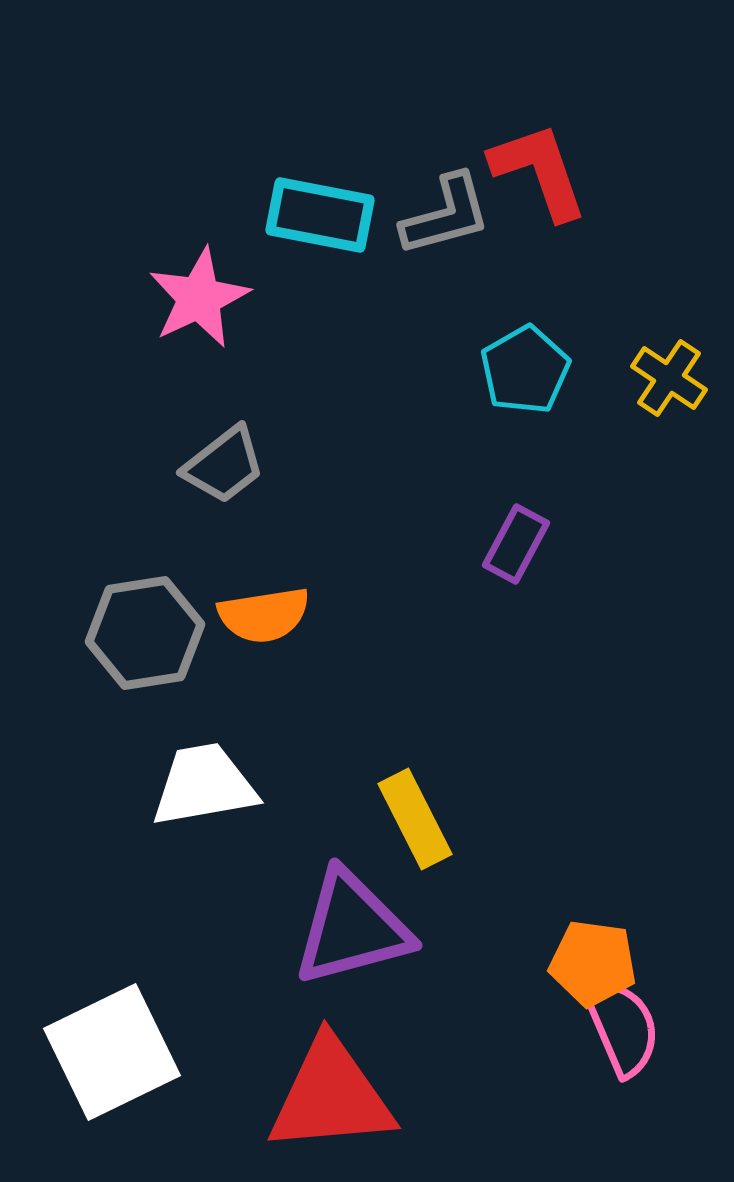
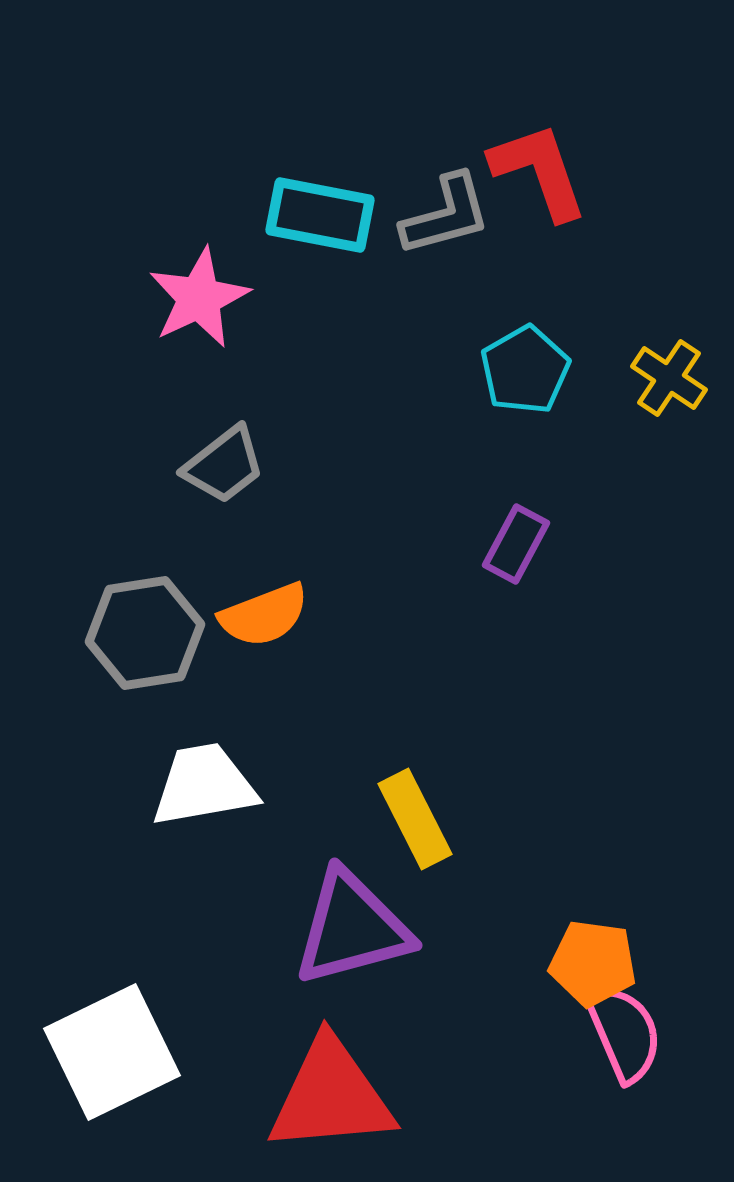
orange semicircle: rotated 12 degrees counterclockwise
pink semicircle: moved 2 px right, 6 px down
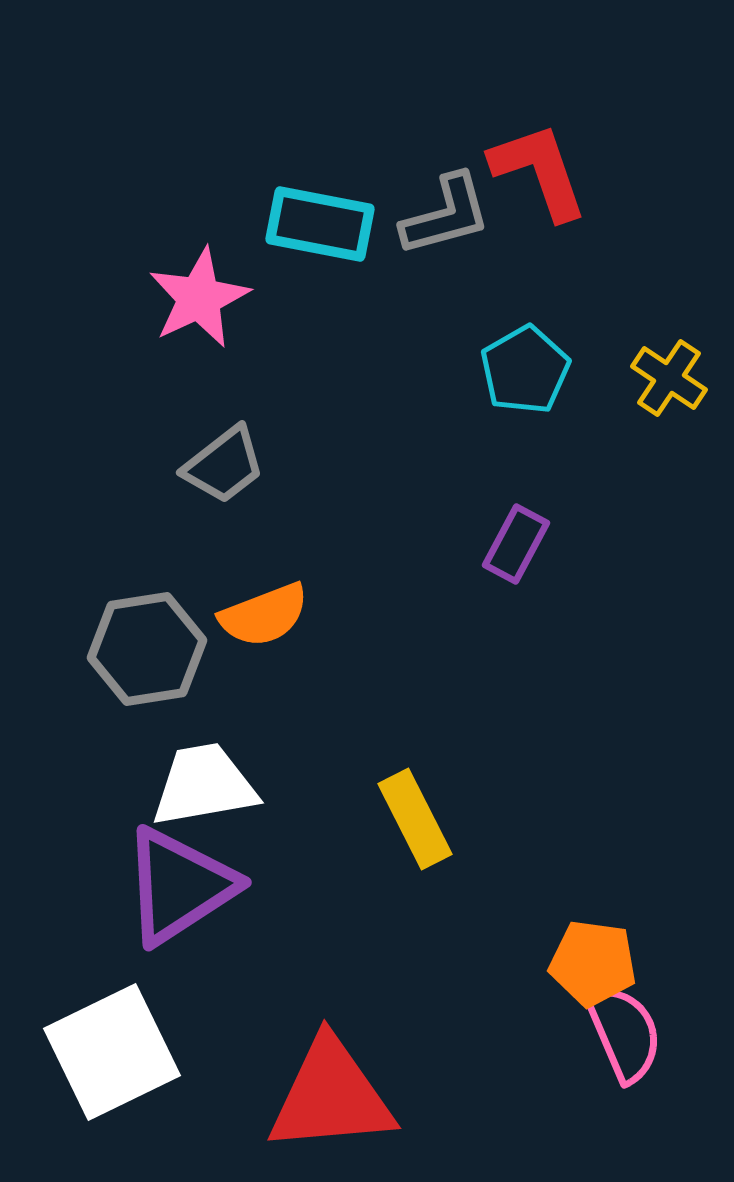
cyan rectangle: moved 9 px down
gray hexagon: moved 2 px right, 16 px down
purple triangle: moved 173 px left, 42 px up; rotated 18 degrees counterclockwise
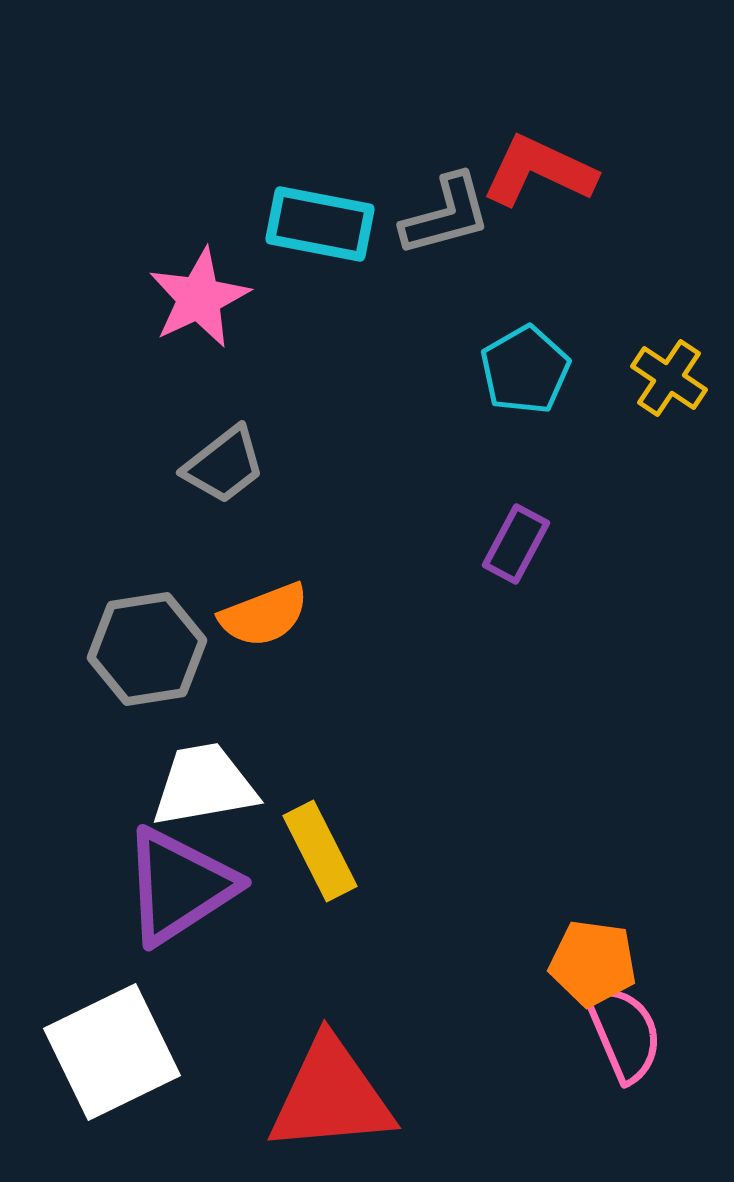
red L-shape: rotated 46 degrees counterclockwise
yellow rectangle: moved 95 px left, 32 px down
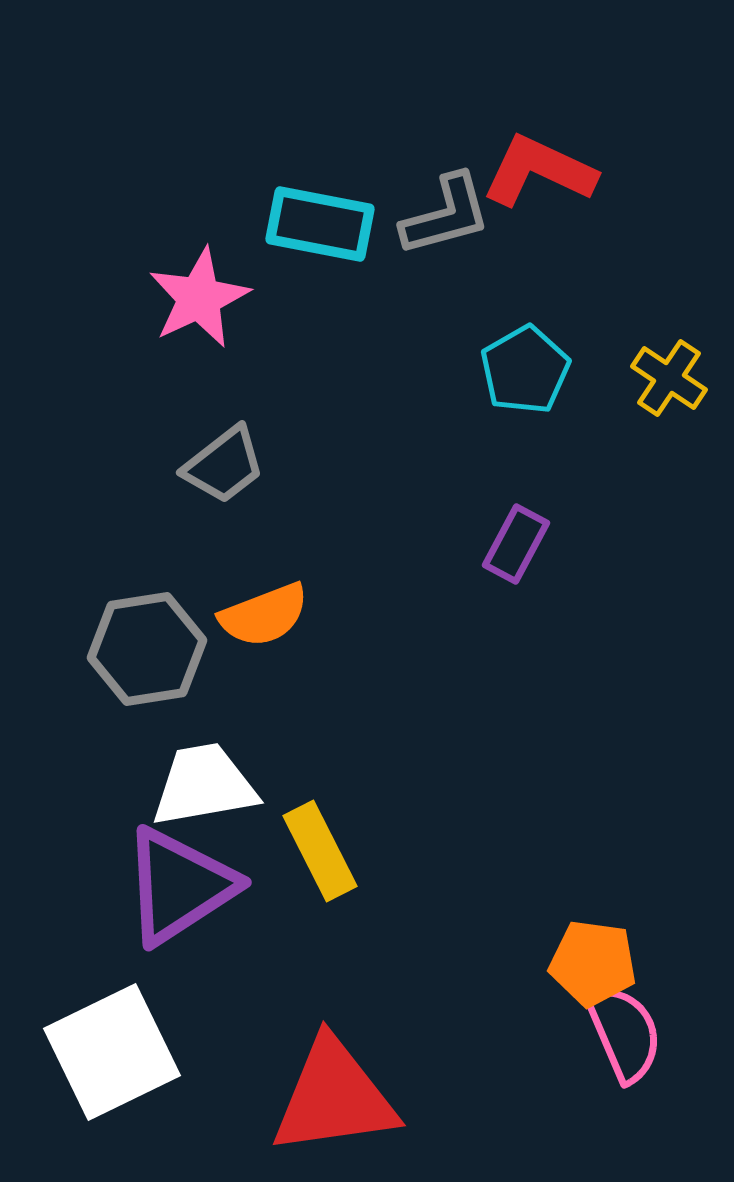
red triangle: moved 3 px right, 1 px down; rotated 3 degrees counterclockwise
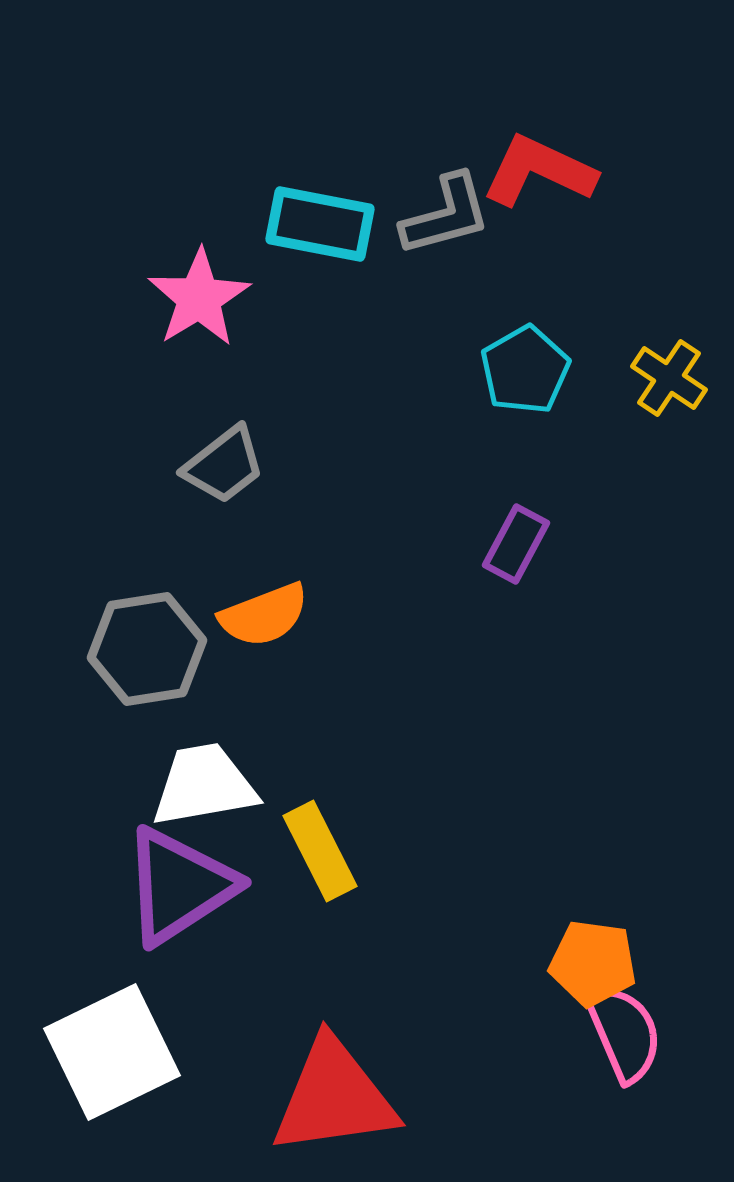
pink star: rotated 6 degrees counterclockwise
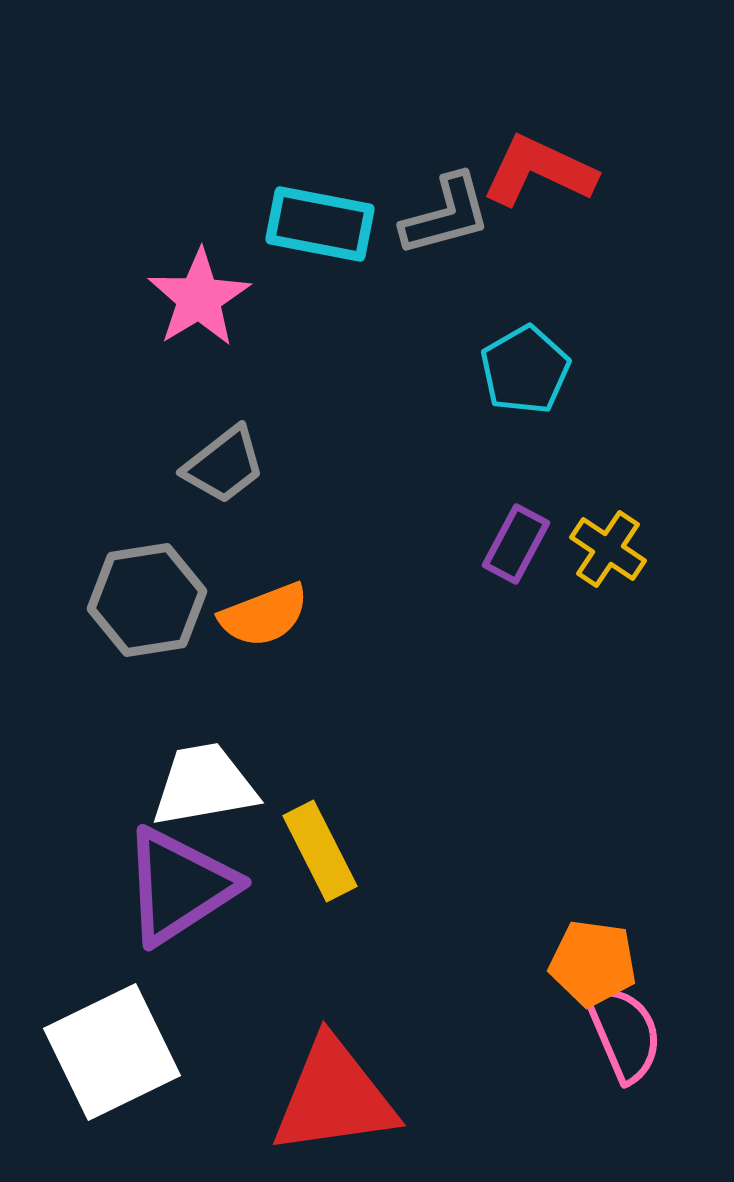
yellow cross: moved 61 px left, 171 px down
gray hexagon: moved 49 px up
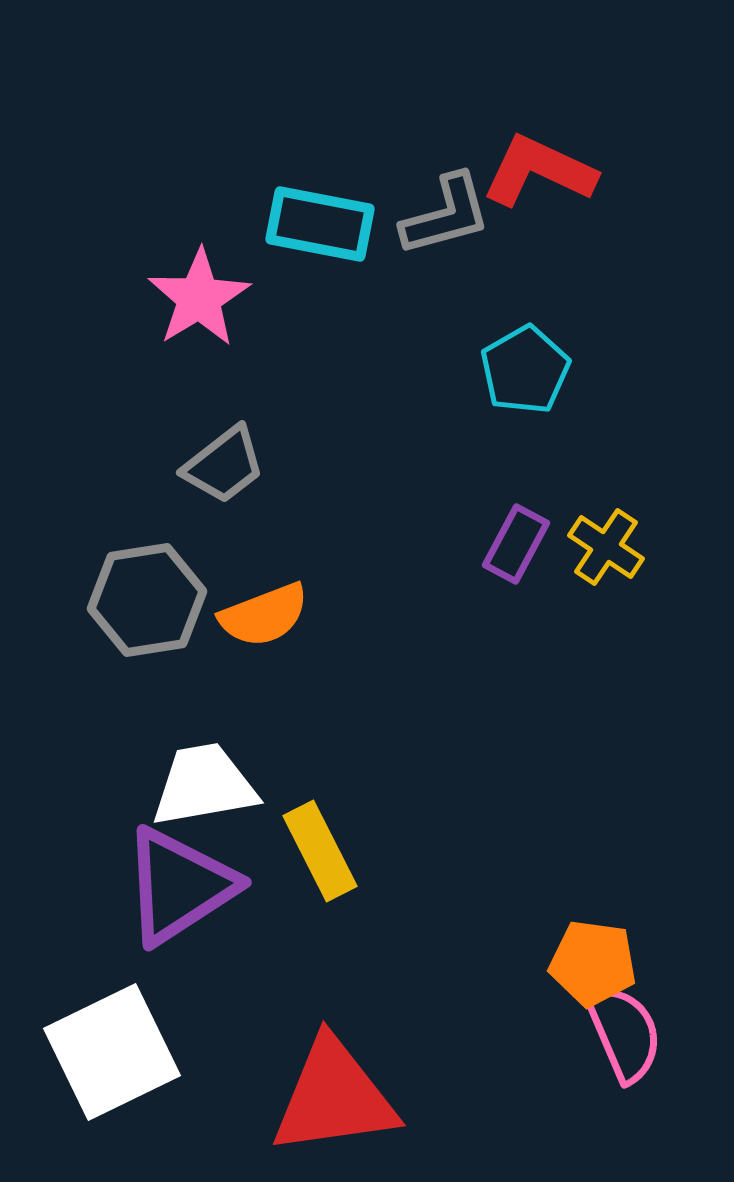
yellow cross: moved 2 px left, 2 px up
